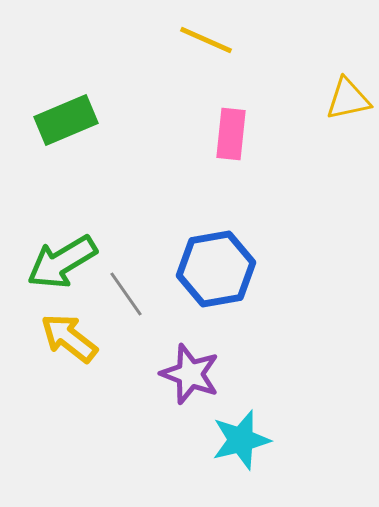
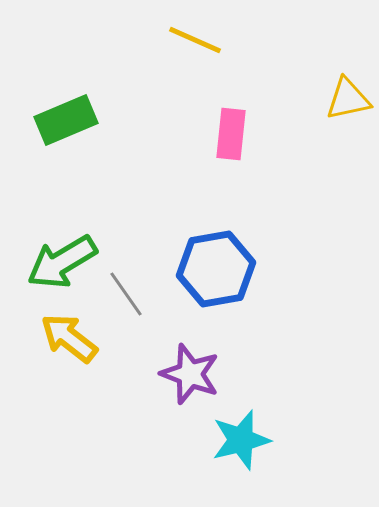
yellow line: moved 11 px left
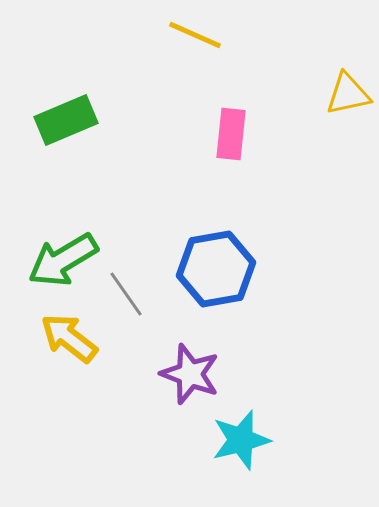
yellow line: moved 5 px up
yellow triangle: moved 5 px up
green arrow: moved 1 px right, 2 px up
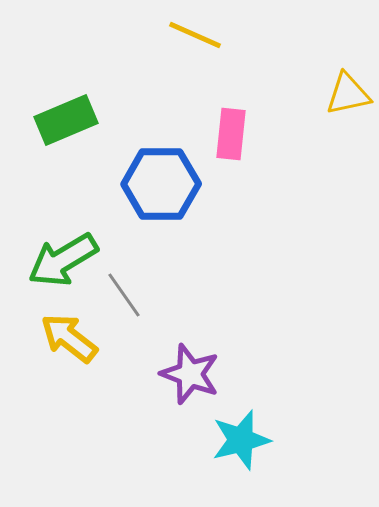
blue hexagon: moved 55 px left, 85 px up; rotated 10 degrees clockwise
gray line: moved 2 px left, 1 px down
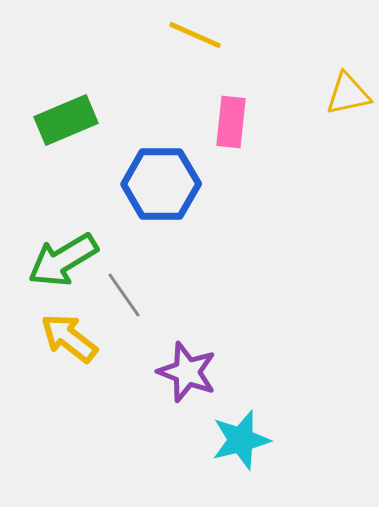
pink rectangle: moved 12 px up
purple star: moved 3 px left, 2 px up
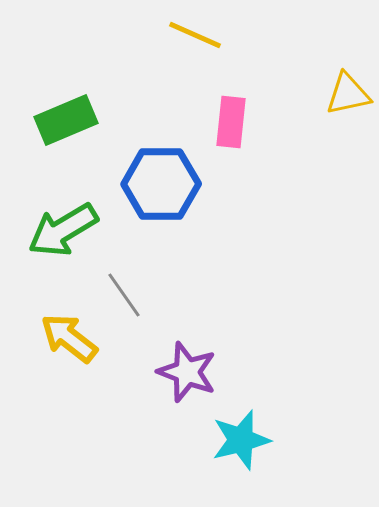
green arrow: moved 30 px up
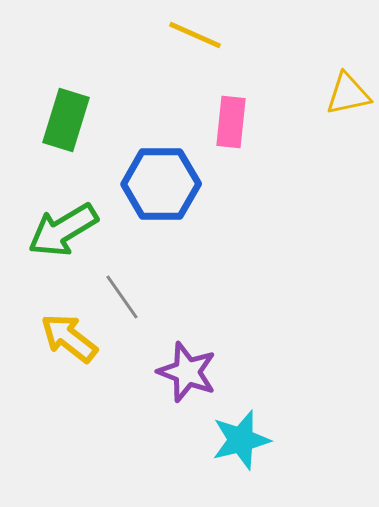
green rectangle: rotated 50 degrees counterclockwise
gray line: moved 2 px left, 2 px down
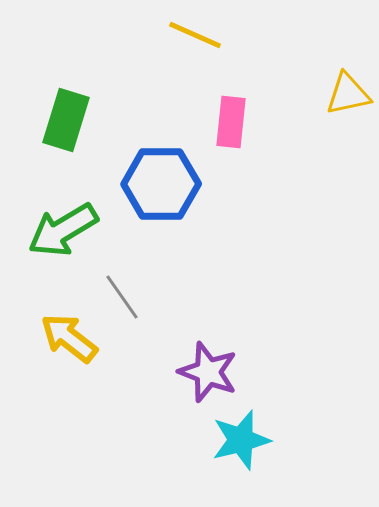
purple star: moved 21 px right
